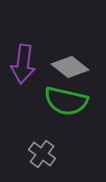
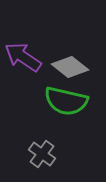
purple arrow: moved 7 px up; rotated 117 degrees clockwise
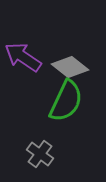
green semicircle: rotated 78 degrees counterclockwise
gray cross: moved 2 px left
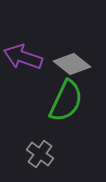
purple arrow: rotated 15 degrees counterclockwise
gray diamond: moved 2 px right, 3 px up
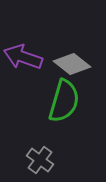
green semicircle: moved 2 px left; rotated 9 degrees counterclockwise
gray cross: moved 6 px down
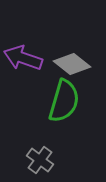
purple arrow: moved 1 px down
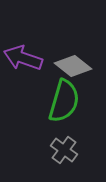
gray diamond: moved 1 px right, 2 px down
gray cross: moved 24 px right, 10 px up
